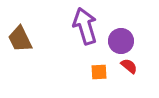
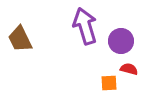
red semicircle: moved 3 px down; rotated 24 degrees counterclockwise
orange square: moved 10 px right, 11 px down
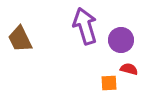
purple circle: moved 1 px up
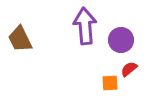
purple arrow: rotated 12 degrees clockwise
red semicircle: rotated 54 degrees counterclockwise
orange square: moved 1 px right
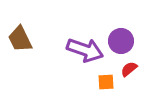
purple arrow: moved 24 px down; rotated 114 degrees clockwise
purple circle: moved 1 px down
orange square: moved 4 px left, 1 px up
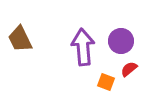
purple arrow: moved 2 px left, 3 px up; rotated 114 degrees counterclockwise
orange square: rotated 24 degrees clockwise
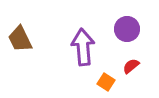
purple circle: moved 6 px right, 12 px up
red semicircle: moved 2 px right, 3 px up
orange square: rotated 12 degrees clockwise
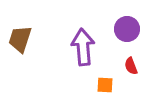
brown trapezoid: rotated 44 degrees clockwise
red semicircle: rotated 72 degrees counterclockwise
orange square: moved 1 px left, 3 px down; rotated 30 degrees counterclockwise
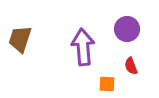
orange square: moved 2 px right, 1 px up
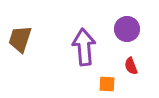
purple arrow: moved 1 px right
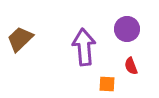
brown trapezoid: rotated 28 degrees clockwise
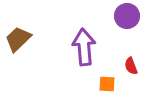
purple circle: moved 13 px up
brown trapezoid: moved 2 px left
